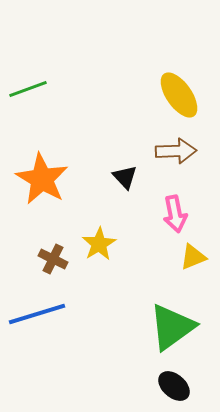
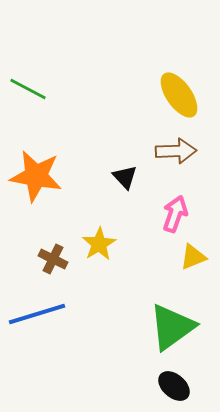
green line: rotated 48 degrees clockwise
orange star: moved 6 px left, 3 px up; rotated 20 degrees counterclockwise
pink arrow: rotated 150 degrees counterclockwise
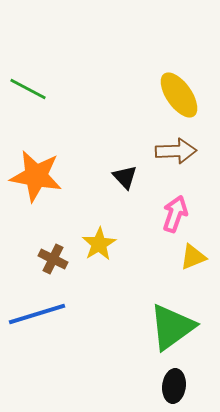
black ellipse: rotated 56 degrees clockwise
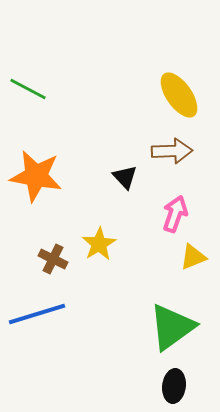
brown arrow: moved 4 px left
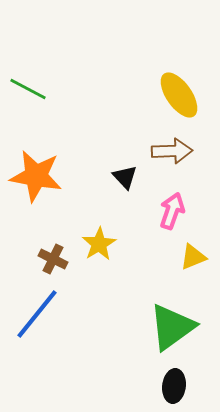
pink arrow: moved 3 px left, 3 px up
blue line: rotated 34 degrees counterclockwise
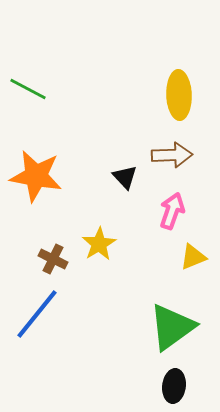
yellow ellipse: rotated 33 degrees clockwise
brown arrow: moved 4 px down
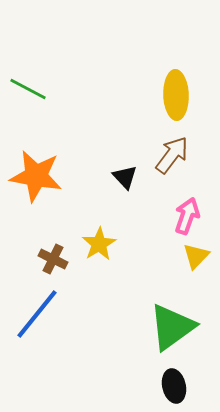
yellow ellipse: moved 3 px left
brown arrow: rotated 51 degrees counterclockwise
pink arrow: moved 15 px right, 5 px down
yellow triangle: moved 3 px right, 1 px up; rotated 24 degrees counterclockwise
black ellipse: rotated 20 degrees counterclockwise
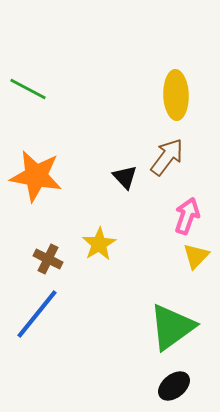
brown arrow: moved 5 px left, 2 px down
brown cross: moved 5 px left
black ellipse: rotated 64 degrees clockwise
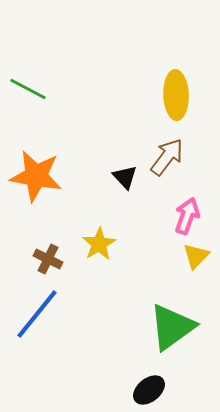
black ellipse: moved 25 px left, 4 px down
